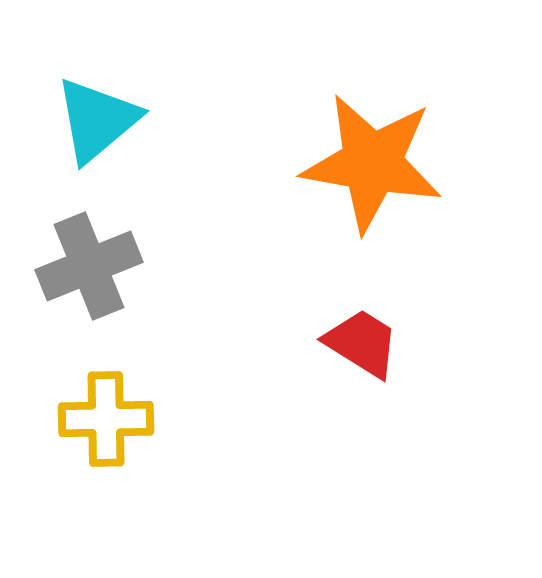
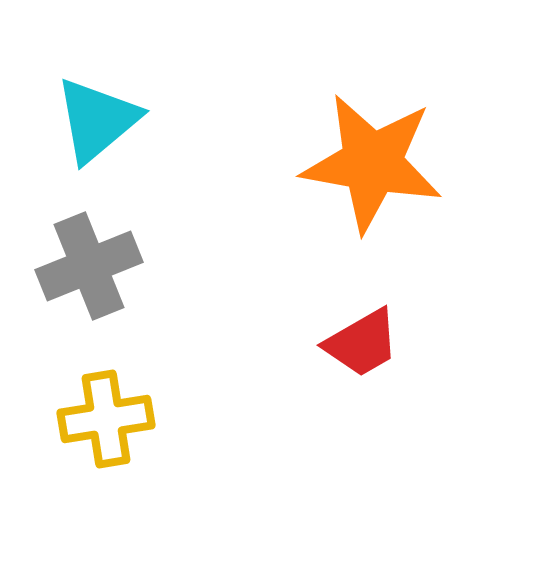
red trapezoid: rotated 118 degrees clockwise
yellow cross: rotated 8 degrees counterclockwise
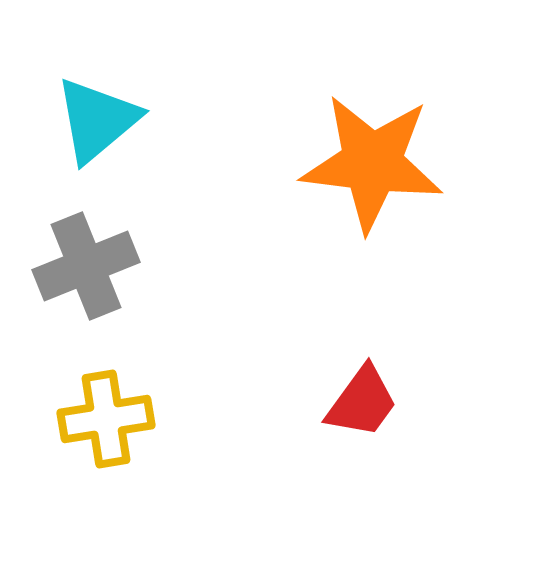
orange star: rotated 3 degrees counterclockwise
gray cross: moved 3 px left
red trapezoid: moved 59 px down; rotated 24 degrees counterclockwise
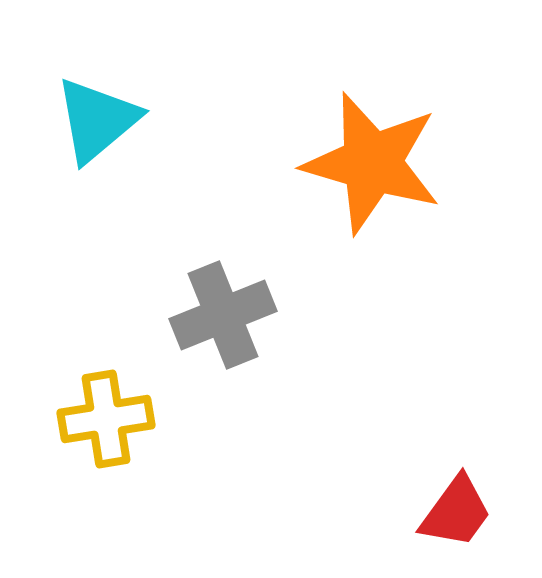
orange star: rotated 9 degrees clockwise
gray cross: moved 137 px right, 49 px down
red trapezoid: moved 94 px right, 110 px down
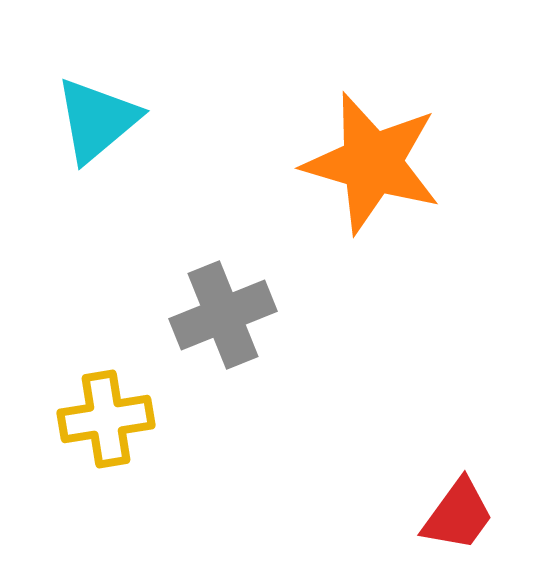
red trapezoid: moved 2 px right, 3 px down
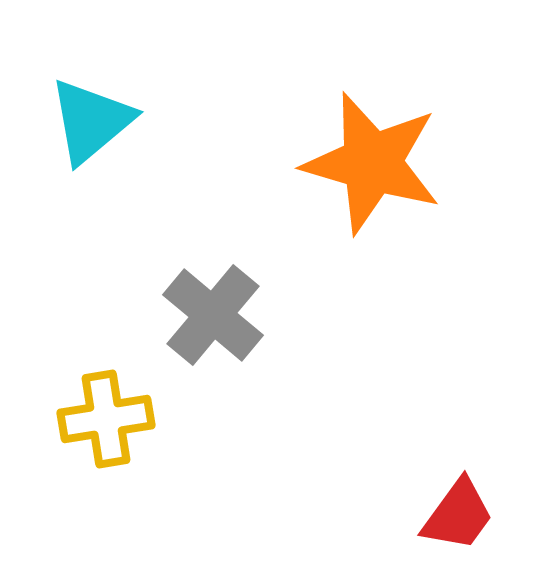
cyan triangle: moved 6 px left, 1 px down
gray cross: moved 10 px left; rotated 28 degrees counterclockwise
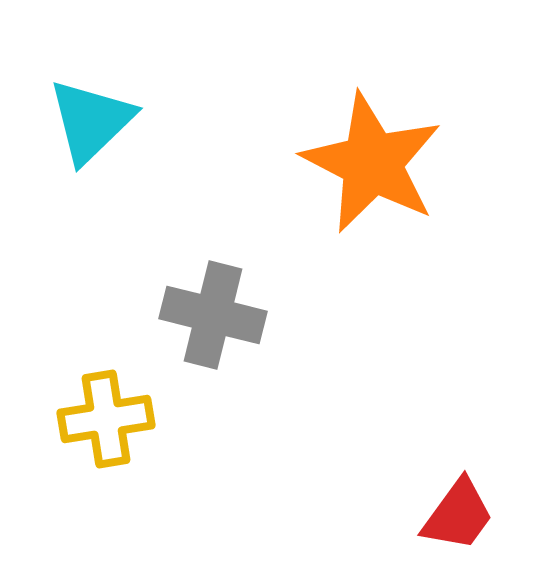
cyan triangle: rotated 4 degrees counterclockwise
orange star: rotated 11 degrees clockwise
gray cross: rotated 26 degrees counterclockwise
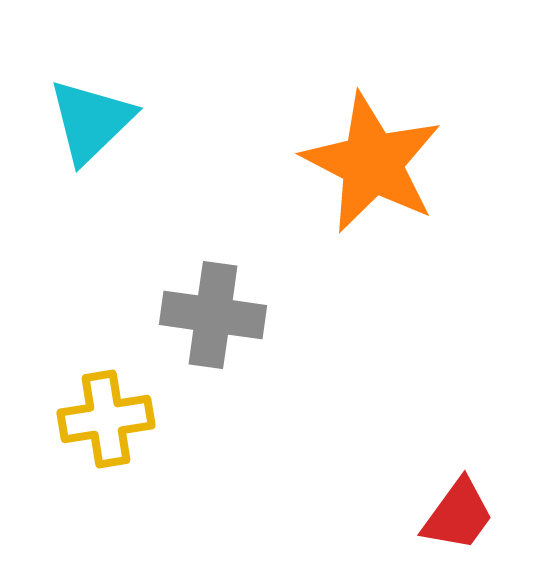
gray cross: rotated 6 degrees counterclockwise
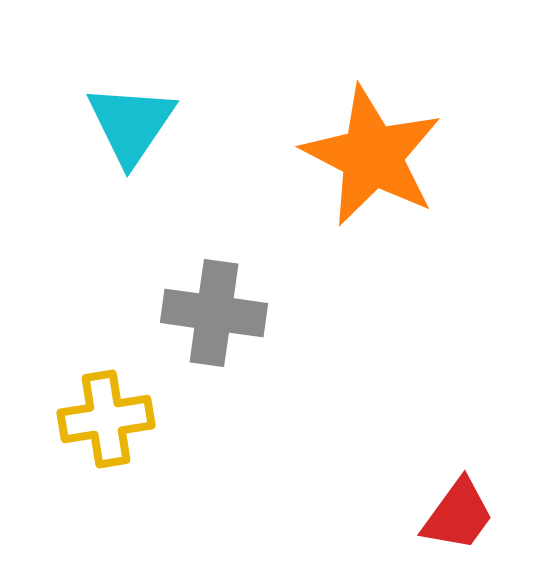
cyan triangle: moved 40 px right, 3 px down; rotated 12 degrees counterclockwise
orange star: moved 7 px up
gray cross: moved 1 px right, 2 px up
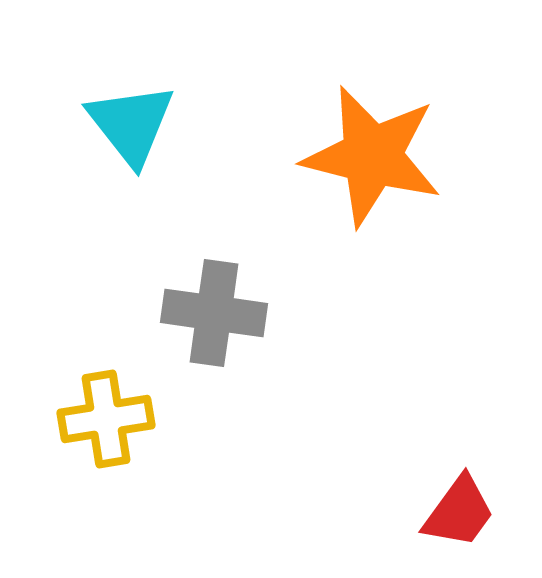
cyan triangle: rotated 12 degrees counterclockwise
orange star: rotated 13 degrees counterclockwise
red trapezoid: moved 1 px right, 3 px up
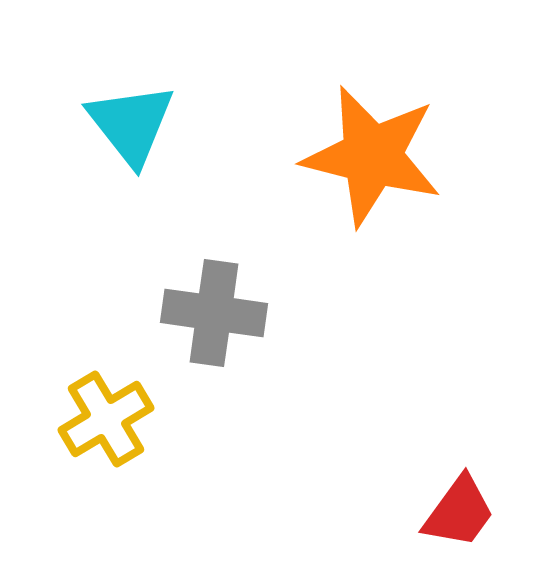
yellow cross: rotated 22 degrees counterclockwise
